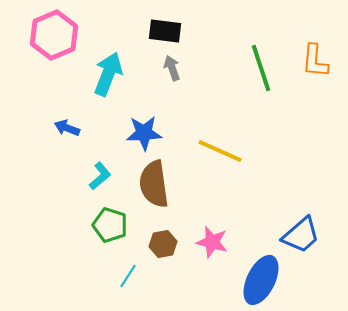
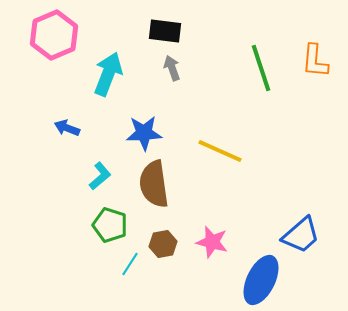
cyan line: moved 2 px right, 12 px up
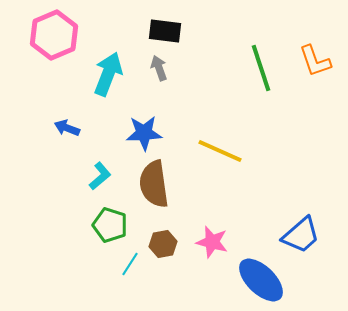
orange L-shape: rotated 24 degrees counterclockwise
gray arrow: moved 13 px left
blue ellipse: rotated 72 degrees counterclockwise
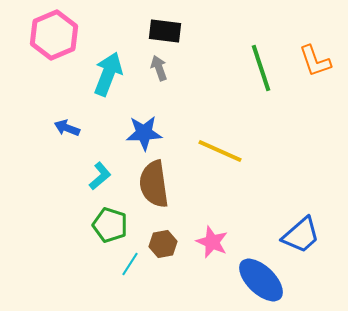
pink star: rotated 8 degrees clockwise
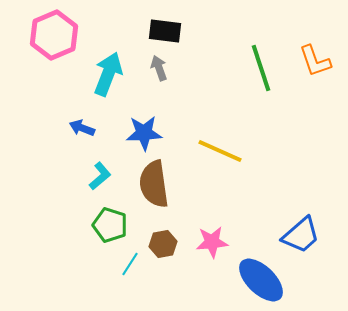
blue arrow: moved 15 px right
pink star: rotated 28 degrees counterclockwise
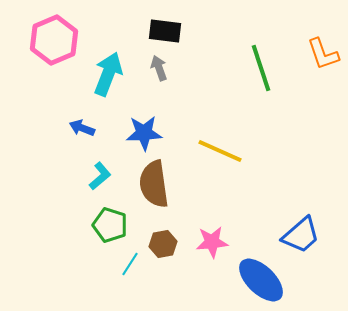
pink hexagon: moved 5 px down
orange L-shape: moved 8 px right, 7 px up
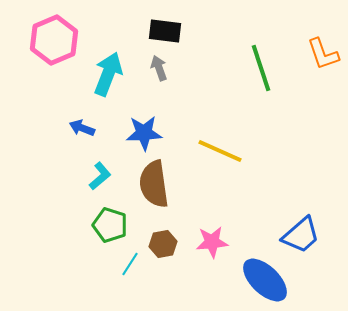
blue ellipse: moved 4 px right
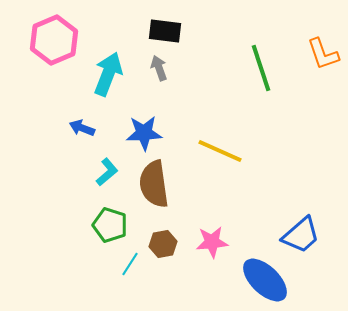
cyan L-shape: moved 7 px right, 4 px up
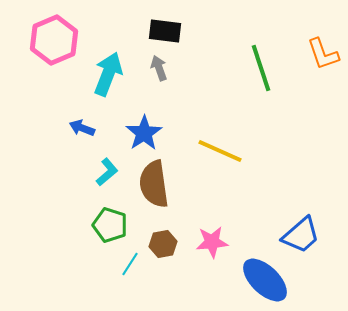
blue star: rotated 30 degrees counterclockwise
